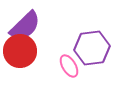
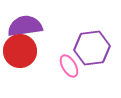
purple semicircle: rotated 144 degrees counterclockwise
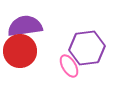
purple hexagon: moved 5 px left
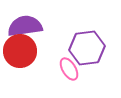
pink ellipse: moved 3 px down
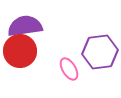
purple hexagon: moved 13 px right, 4 px down
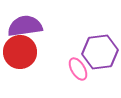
red circle: moved 1 px down
pink ellipse: moved 9 px right
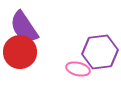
purple semicircle: moved 1 px left, 1 px down; rotated 116 degrees counterclockwise
pink ellipse: rotated 45 degrees counterclockwise
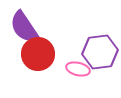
red circle: moved 18 px right, 2 px down
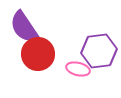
purple hexagon: moved 1 px left, 1 px up
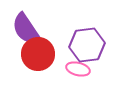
purple semicircle: moved 2 px right, 2 px down
purple hexagon: moved 12 px left, 6 px up
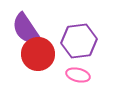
purple hexagon: moved 8 px left, 4 px up
pink ellipse: moved 6 px down
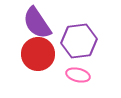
purple semicircle: moved 11 px right, 6 px up
